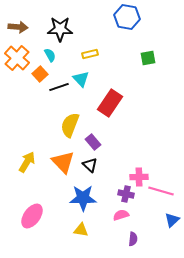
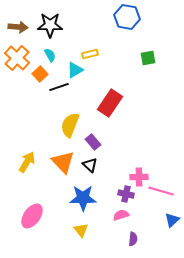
black star: moved 10 px left, 4 px up
cyan triangle: moved 6 px left, 9 px up; rotated 42 degrees clockwise
yellow triangle: rotated 42 degrees clockwise
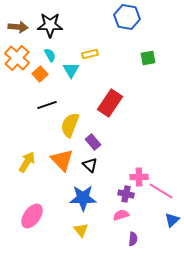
cyan triangle: moved 4 px left; rotated 30 degrees counterclockwise
black line: moved 12 px left, 18 px down
orange triangle: moved 1 px left, 2 px up
pink line: rotated 15 degrees clockwise
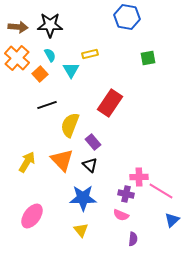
pink semicircle: rotated 140 degrees counterclockwise
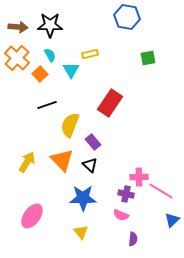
yellow triangle: moved 2 px down
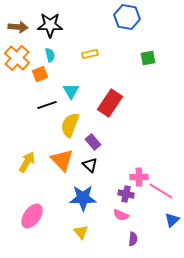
cyan semicircle: rotated 16 degrees clockwise
cyan triangle: moved 21 px down
orange square: rotated 21 degrees clockwise
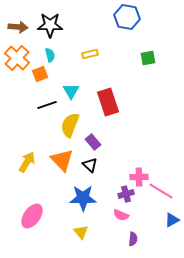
red rectangle: moved 2 px left, 1 px up; rotated 52 degrees counterclockwise
purple cross: rotated 28 degrees counterclockwise
blue triangle: rotated 14 degrees clockwise
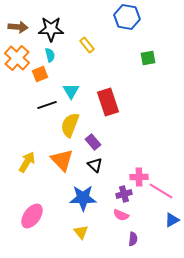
black star: moved 1 px right, 4 px down
yellow rectangle: moved 3 px left, 9 px up; rotated 63 degrees clockwise
black triangle: moved 5 px right
purple cross: moved 2 px left
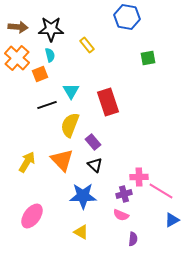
blue star: moved 2 px up
yellow triangle: rotated 21 degrees counterclockwise
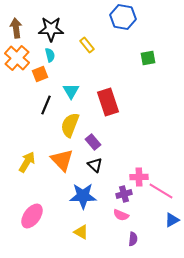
blue hexagon: moved 4 px left
brown arrow: moved 2 px left, 1 px down; rotated 102 degrees counterclockwise
black line: moved 1 px left; rotated 48 degrees counterclockwise
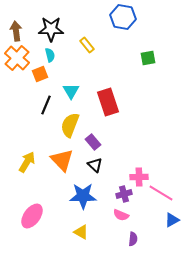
brown arrow: moved 3 px down
pink line: moved 2 px down
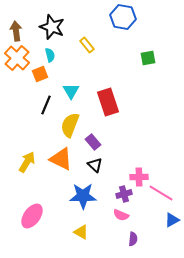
black star: moved 1 px right, 2 px up; rotated 20 degrees clockwise
orange triangle: moved 1 px left, 1 px up; rotated 20 degrees counterclockwise
